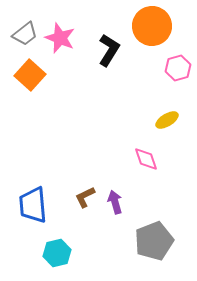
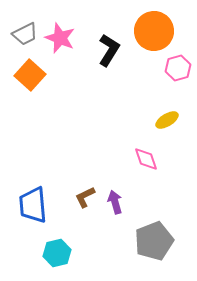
orange circle: moved 2 px right, 5 px down
gray trapezoid: rotated 12 degrees clockwise
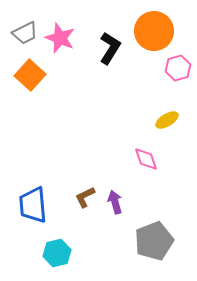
gray trapezoid: moved 1 px up
black L-shape: moved 1 px right, 2 px up
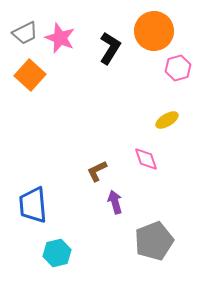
brown L-shape: moved 12 px right, 26 px up
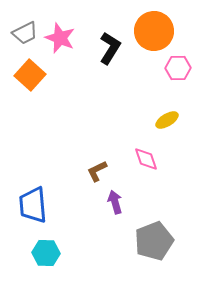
pink hexagon: rotated 15 degrees clockwise
cyan hexagon: moved 11 px left; rotated 16 degrees clockwise
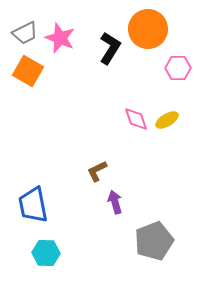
orange circle: moved 6 px left, 2 px up
orange square: moved 2 px left, 4 px up; rotated 12 degrees counterclockwise
pink diamond: moved 10 px left, 40 px up
blue trapezoid: rotated 6 degrees counterclockwise
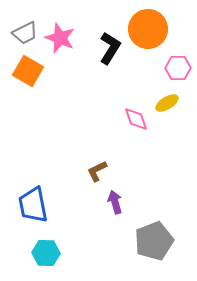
yellow ellipse: moved 17 px up
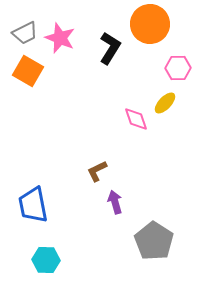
orange circle: moved 2 px right, 5 px up
yellow ellipse: moved 2 px left; rotated 15 degrees counterclockwise
gray pentagon: rotated 18 degrees counterclockwise
cyan hexagon: moved 7 px down
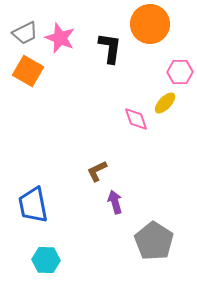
black L-shape: rotated 24 degrees counterclockwise
pink hexagon: moved 2 px right, 4 px down
